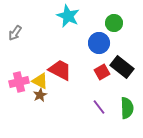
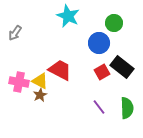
pink cross: rotated 24 degrees clockwise
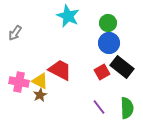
green circle: moved 6 px left
blue circle: moved 10 px right
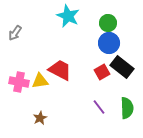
yellow triangle: rotated 36 degrees counterclockwise
brown star: moved 23 px down
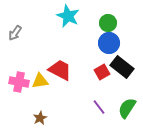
green semicircle: rotated 145 degrees counterclockwise
